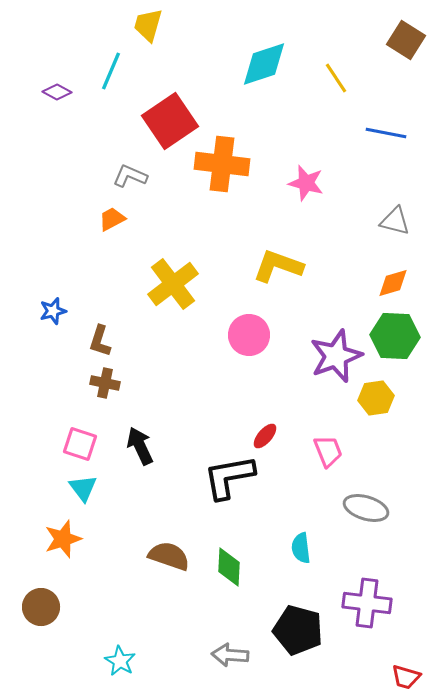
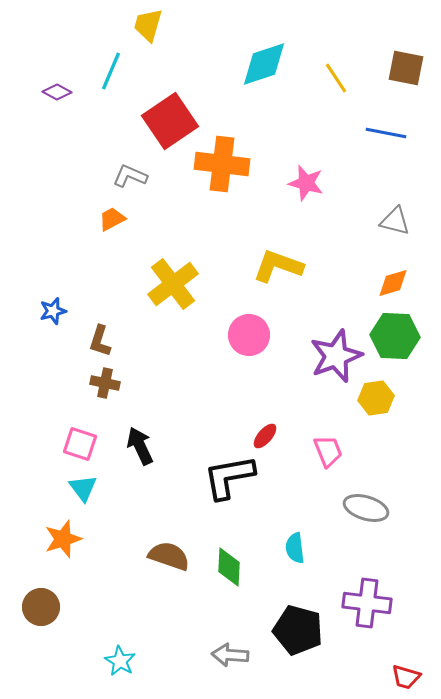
brown square: moved 28 px down; rotated 21 degrees counterclockwise
cyan semicircle: moved 6 px left
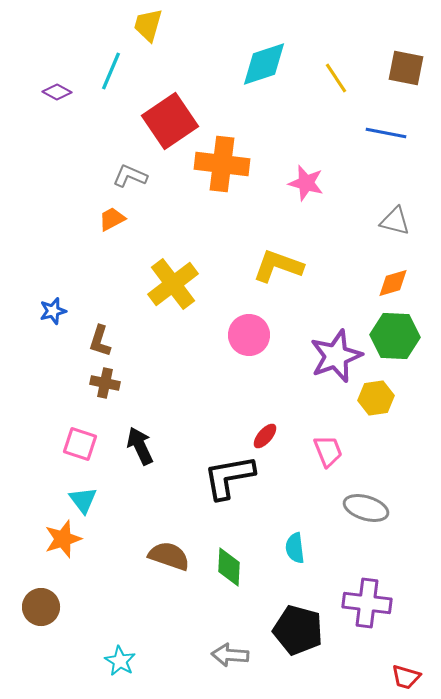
cyan triangle: moved 12 px down
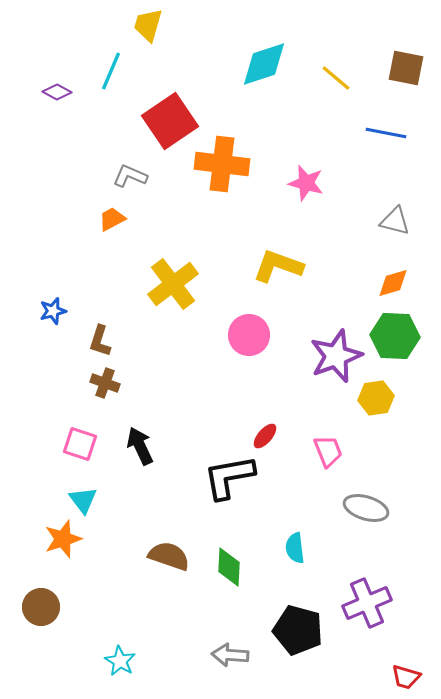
yellow line: rotated 16 degrees counterclockwise
brown cross: rotated 8 degrees clockwise
purple cross: rotated 30 degrees counterclockwise
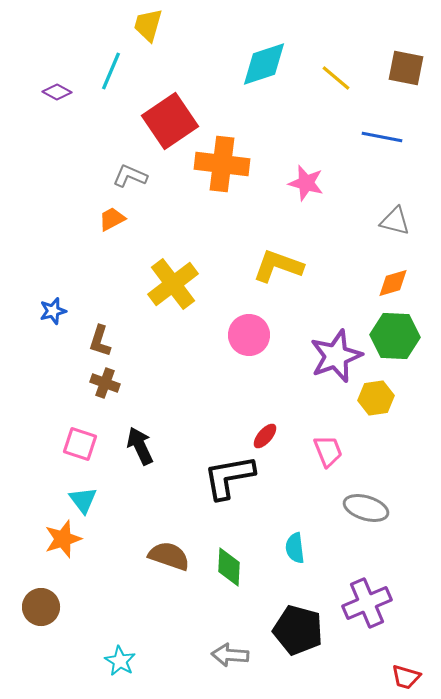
blue line: moved 4 px left, 4 px down
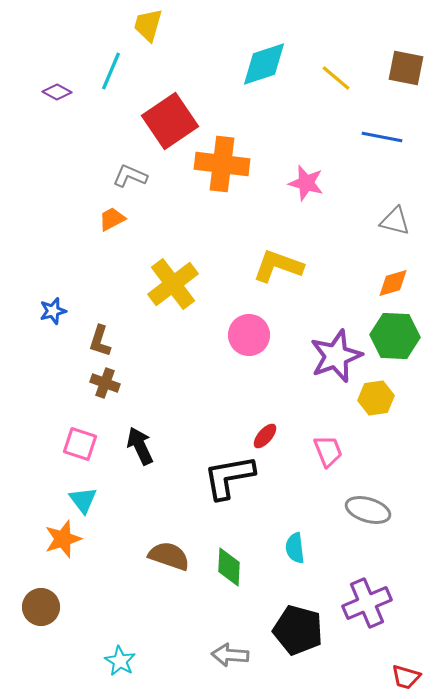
gray ellipse: moved 2 px right, 2 px down
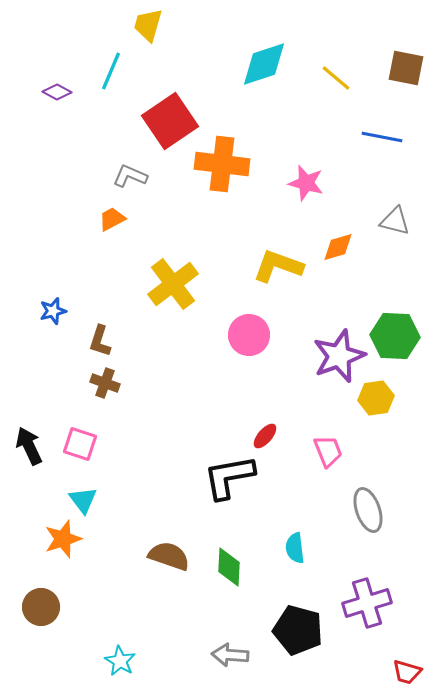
orange diamond: moved 55 px left, 36 px up
purple star: moved 3 px right
black arrow: moved 111 px left
gray ellipse: rotated 54 degrees clockwise
purple cross: rotated 6 degrees clockwise
red trapezoid: moved 1 px right, 5 px up
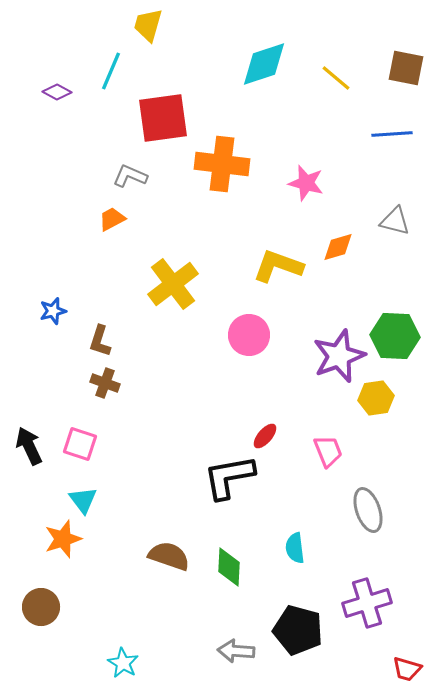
red square: moved 7 px left, 3 px up; rotated 26 degrees clockwise
blue line: moved 10 px right, 3 px up; rotated 15 degrees counterclockwise
gray arrow: moved 6 px right, 4 px up
cyan star: moved 3 px right, 2 px down
red trapezoid: moved 3 px up
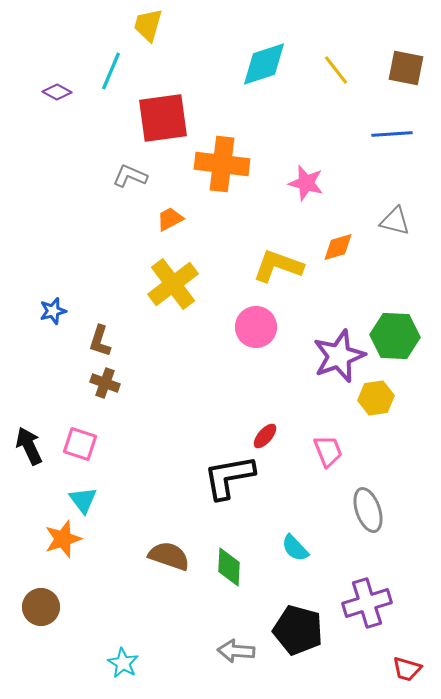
yellow line: moved 8 px up; rotated 12 degrees clockwise
orange trapezoid: moved 58 px right
pink circle: moved 7 px right, 8 px up
cyan semicircle: rotated 36 degrees counterclockwise
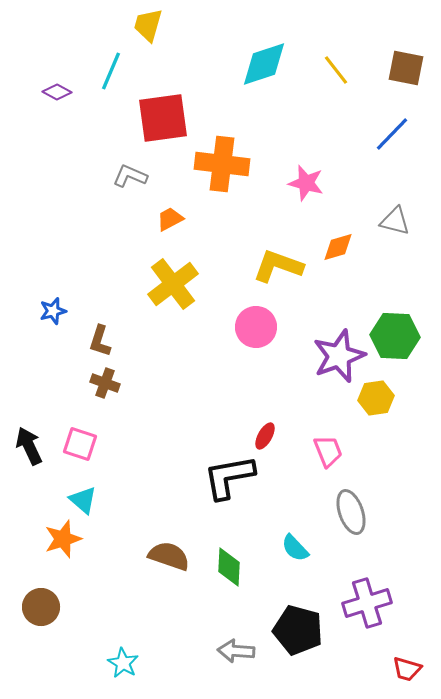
blue line: rotated 42 degrees counterclockwise
red ellipse: rotated 12 degrees counterclockwise
cyan triangle: rotated 12 degrees counterclockwise
gray ellipse: moved 17 px left, 2 px down
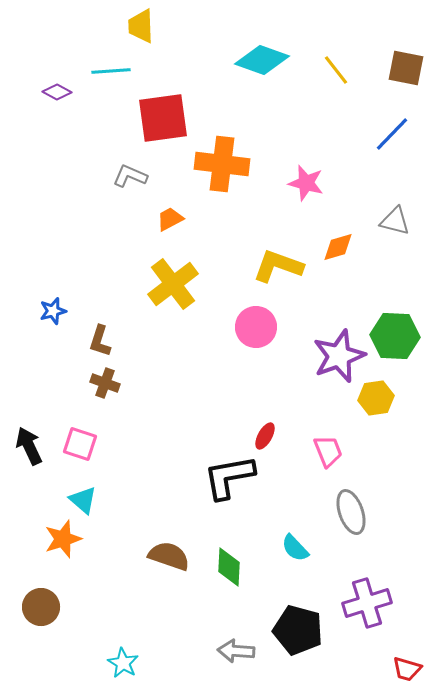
yellow trapezoid: moved 7 px left, 1 px down; rotated 18 degrees counterclockwise
cyan diamond: moved 2 px left, 4 px up; rotated 38 degrees clockwise
cyan line: rotated 63 degrees clockwise
